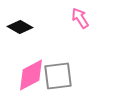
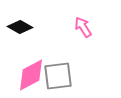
pink arrow: moved 3 px right, 9 px down
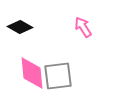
pink diamond: moved 1 px right, 2 px up; rotated 68 degrees counterclockwise
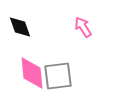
black diamond: rotated 40 degrees clockwise
